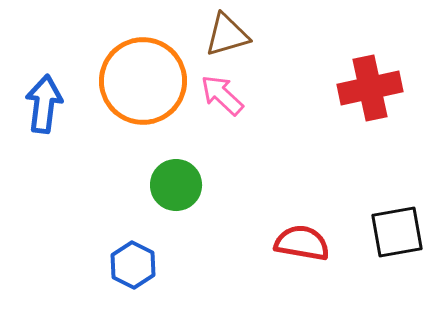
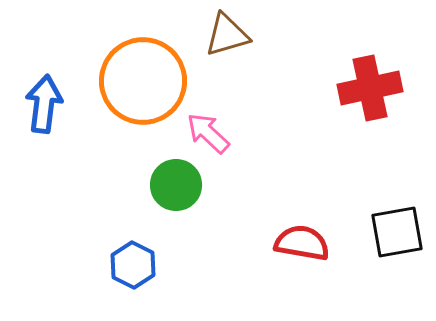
pink arrow: moved 14 px left, 38 px down
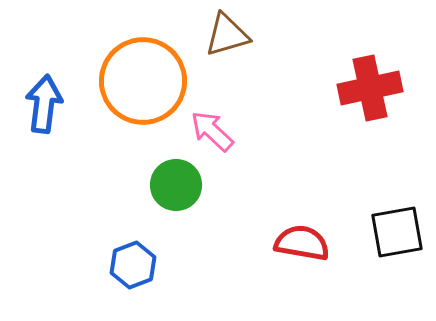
pink arrow: moved 4 px right, 2 px up
blue hexagon: rotated 12 degrees clockwise
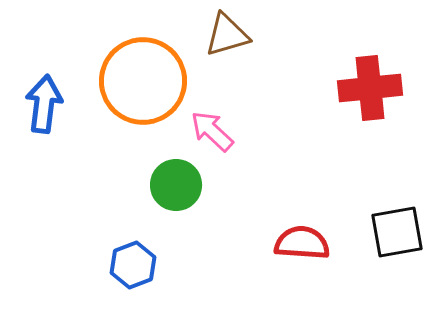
red cross: rotated 6 degrees clockwise
red semicircle: rotated 6 degrees counterclockwise
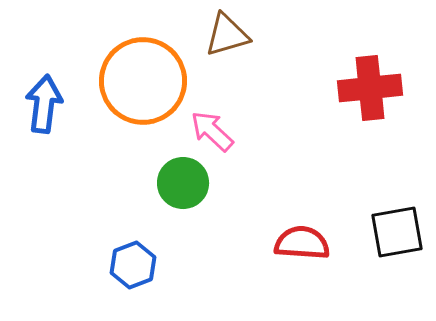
green circle: moved 7 px right, 2 px up
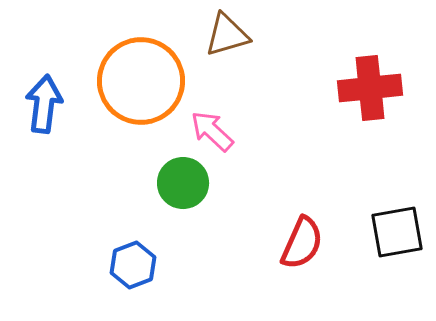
orange circle: moved 2 px left
red semicircle: rotated 110 degrees clockwise
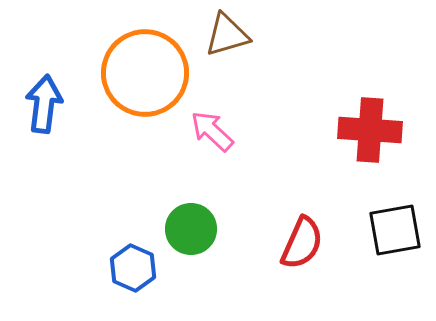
orange circle: moved 4 px right, 8 px up
red cross: moved 42 px down; rotated 10 degrees clockwise
green circle: moved 8 px right, 46 px down
black square: moved 2 px left, 2 px up
blue hexagon: moved 3 px down; rotated 15 degrees counterclockwise
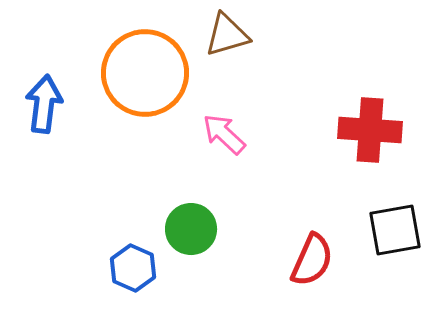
pink arrow: moved 12 px right, 3 px down
red semicircle: moved 10 px right, 17 px down
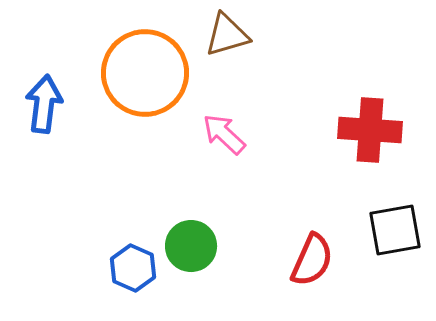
green circle: moved 17 px down
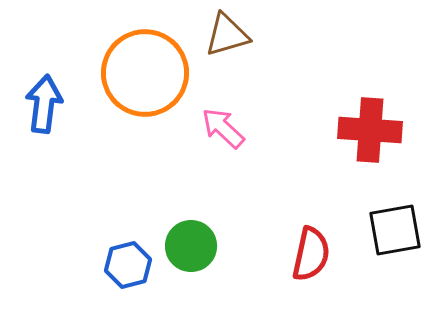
pink arrow: moved 1 px left, 6 px up
red semicircle: moved 1 px left, 6 px up; rotated 12 degrees counterclockwise
blue hexagon: moved 5 px left, 3 px up; rotated 21 degrees clockwise
